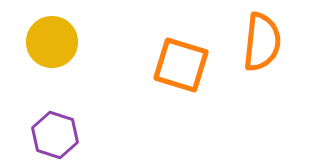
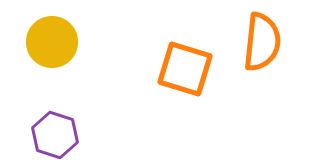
orange square: moved 4 px right, 4 px down
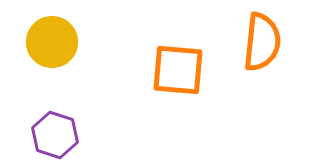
orange square: moved 7 px left, 1 px down; rotated 12 degrees counterclockwise
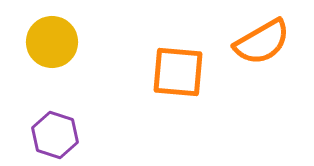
orange semicircle: rotated 54 degrees clockwise
orange square: moved 2 px down
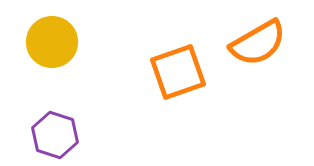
orange semicircle: moved 4 px left, 1 px down
orange square: rotated 24 degrees counterclockwise
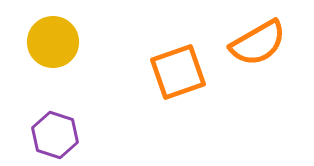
yellow circle: moved 1 px right
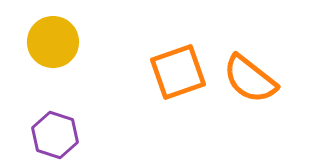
orange semicircle: moved 8 px left, 36 px down; rotated 68 degrees clockwise
